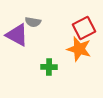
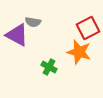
red square: moved 4 px right
orange star: moved 3 px down
green cross: rotated 28 degrees clockwise
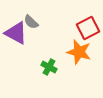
gray semicircle: moved 2 px left; rotated 35 degrees clockwise
purple triangle: moved 1 px left, 2 px up
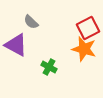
purple triangle: moved 12 px down
orange star: moved 5 px right, 3 px up
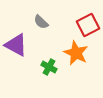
gray semicircle: moved 10 px right
red square: moved 3 px up
orange star: moved 8 px left, 4 px down; rotated 10 degrees clockwise
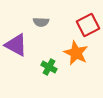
gray semicircle: rotated 42 degrees counterclockwise
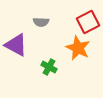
red square: moved 3 px up
orange star: moved 2 px right, 5 px up
